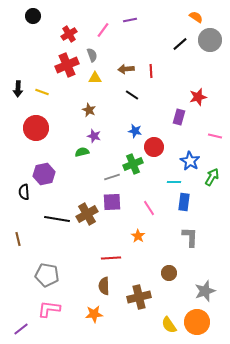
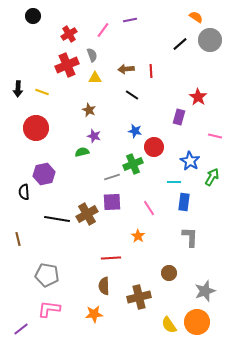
red star at (198, 97): rotated 24 degrees counterclockwise
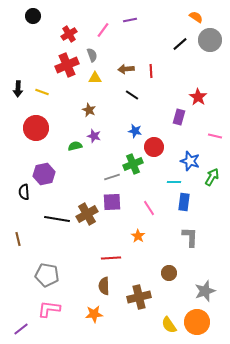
green semicircle at (82, 152): moved 7 px left, 6 px up
blue star at (190, 161): rotated 12 degrees counterclockwise
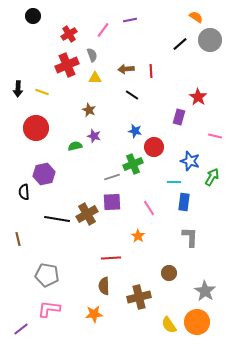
gray star at (205, 291): rotated 20 degrees counterclockwise
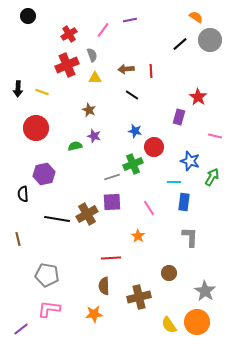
black circle at (33, 16): moved 5 px left
black semicircle at (24, 192): moved 1 px left, 2 px down
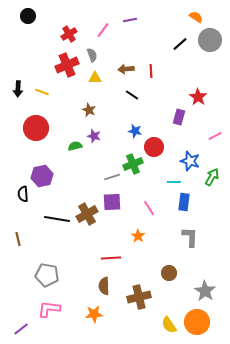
pink line at (215, 136): rotated 40 degrees counterclockwise
purple hexagon at (44, 174): moved 2 px left, 2 px down
